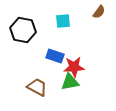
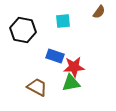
green triangle: moved 1 px right, 1 px down
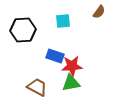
black hexagon: rotated 15 degrees counterclockwise
red star: moved 2 px left, 1 px up
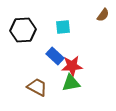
brown semicircle: moved 4 px right, 3 px down
cyan square: moved 6 px down
blue rectangle: rotated 24 degrees clockwise
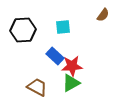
green triangle: rotated 18 degrees counterclockwise
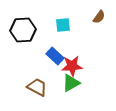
brown semicircle: moved 4 px left, 2 px down
cyan square: moved 2 px up
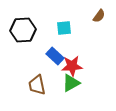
brown semicircle: moved 1 px up
cyan square: moved 1 px right, 3 px down
brown trapezoid: moved 2 px up; rotated 130 degrees counterclockwise
